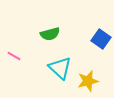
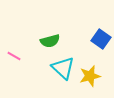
green semicircle: moved 7 px down
cyan triangle: moved 3 px right
yellow star: moved 2 px right, 5 px up
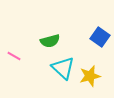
blue square: moved 1 px left, 2 px up
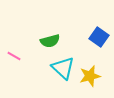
blue square: moved 1 px left
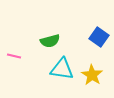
pink line: rotated 16 degrees counterclockwise
cyan triangle: moved 1 px left, 1 px down; rotated 35 degrees counterclockwise
yellow star: moved 2 px right, 1 px up; rotated 25 degrees counterclockwise
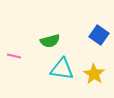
blue square: moved 2 px up
yellow star: moved 2 px right, 1 px up
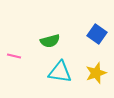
blue square: moved 2 px left, 1 px up
cyan triangle: moved 2 px left, 3 px down
yellow star: moved 2 px right, 1 px up; rotated 20 degrees clockwise
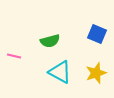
blue square: rotated 12 degrees counterclockwise
cyan triangle: rotated 20 degrees clockwise
